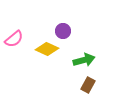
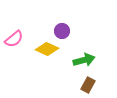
purple circle: moved 1 px left
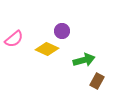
brown rectangle: moved 9 px right, 4 px up
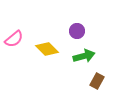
purple circle: moved 15 px right
yellow diamond: rotated 20 degrees clockwise
green arrow: moved 4 px up
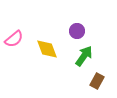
yellow diamond: rotated 25 degrees clockwise
green arrow: rotated 40 degrees counterclockwise
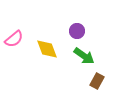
green arrow: rotated 90 degrees clockwise
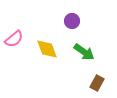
purple circle: moved 5 px left, 10 px up
green arrow: moved 4 px up
brown rectangle: moved 2 px down
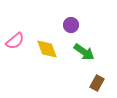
purple circle: moved 1 px left, 4 px down
pink semicircle: moved 1 px right, 2 px down
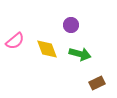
green arrow: moved 4 px left, 2 px down; rotated 20 degrees counterclockwise
brown rectangle: rotated 35 degrees clockwise
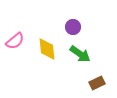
purple circle: moved 2 px right, 2 px down
yellow diamond: rotated 15 degrees clockwise
green arrow: rotated 20 degrees clockwise
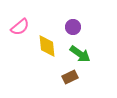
pink semicircle: moved 5 px right, 14 px up
yellow diamond: moved 3 px up
brown rectangle: moved 27 px left, 6 px up
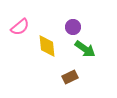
green arrow: moved 5 px right, 5 px up
